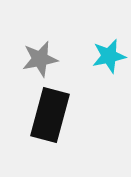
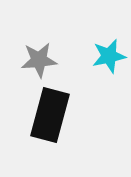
gray star: moved 1 px left, 1 px down; rotated 6 degrees clockwise
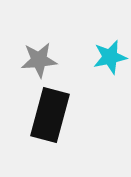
cyan star: moved 1 px right, 1 px down
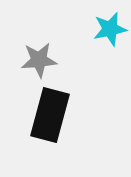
cyan star: moved 28 px up
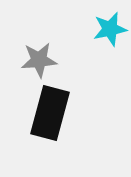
black rectangle: moved 2 px up
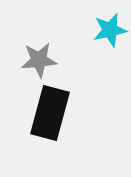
cyan star: moved 1 px down
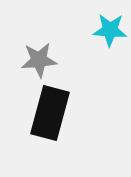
cyan star: rotated 16 degrees clockwise
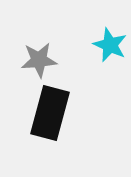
cyan star: moved 15 px down; rotated 20 degrees clockwise
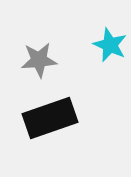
black rectangle: moved 5 px down; rotated 56 degrees clockwise
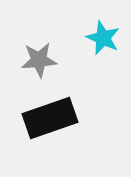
cyan star: moved 7 px left, 7 px up
